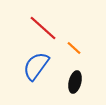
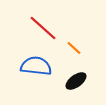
blue semicircle: rotated 60 degrees clockwise
black ellipse: moved 1 px right, 1 px up; rotated 40 degrees clockwise
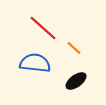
blue semicircle: moved 1 px left, 3 px up
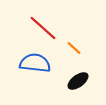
black ellipse: moved 2 px right
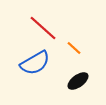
blue semicircle: rotated 144 degrees clockwise
